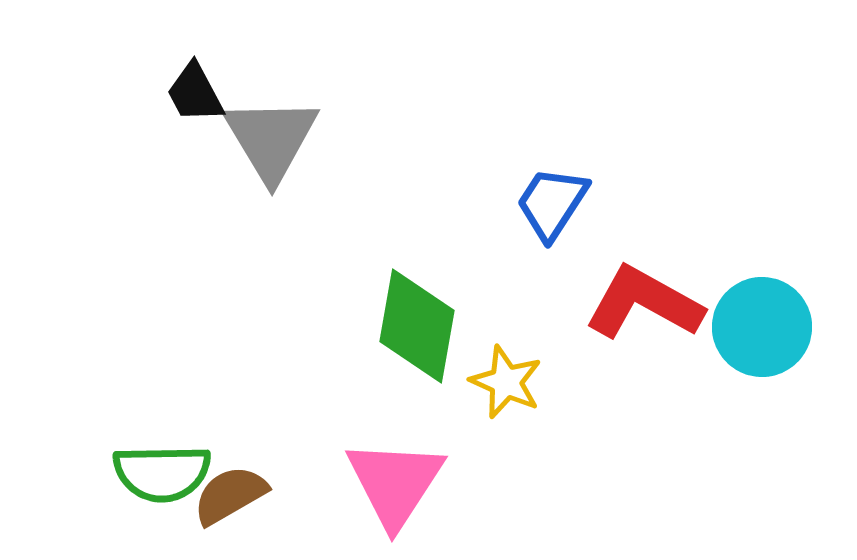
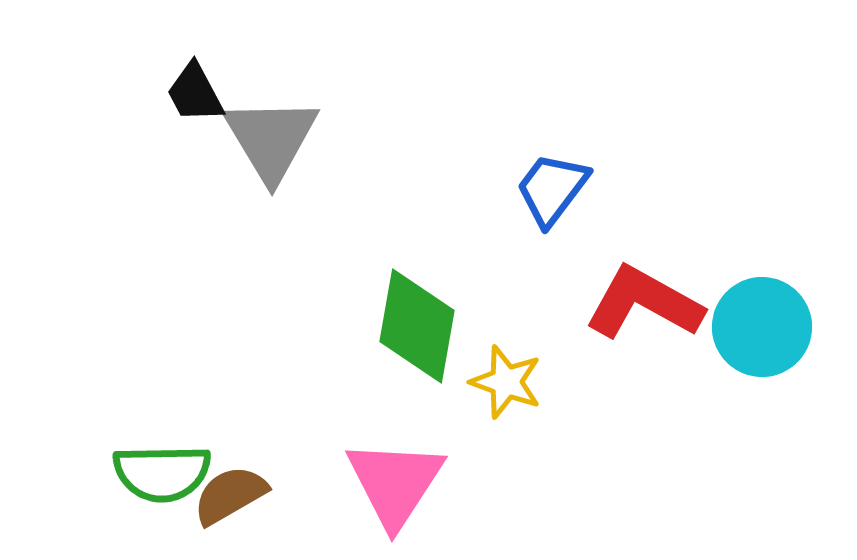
blue trapezoid: moved 14 px up; rotated 4 degrees clockwise
yellow star: rotated 4 degrees counterclockwise
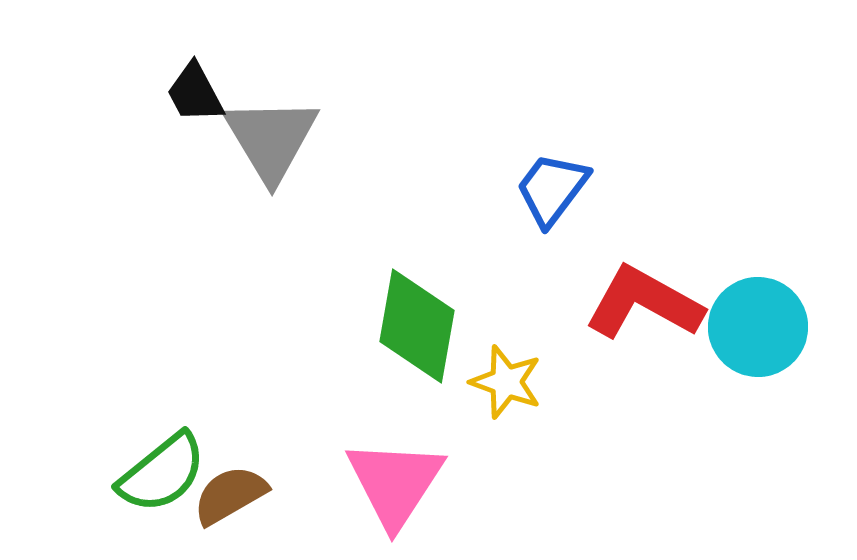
cyan circle: moved 4 px left
green semicircle: rotated 38 degrees counterclockwise
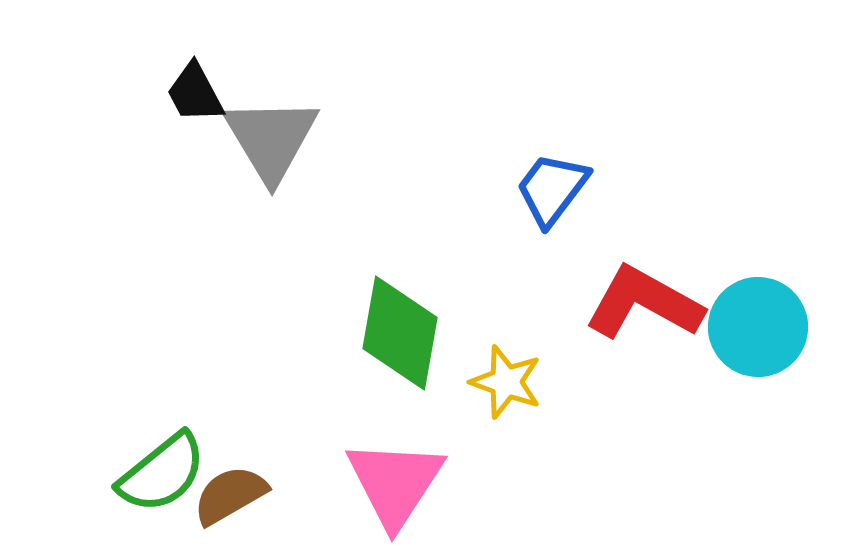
green diamond: moved 17 px left, 7 px down
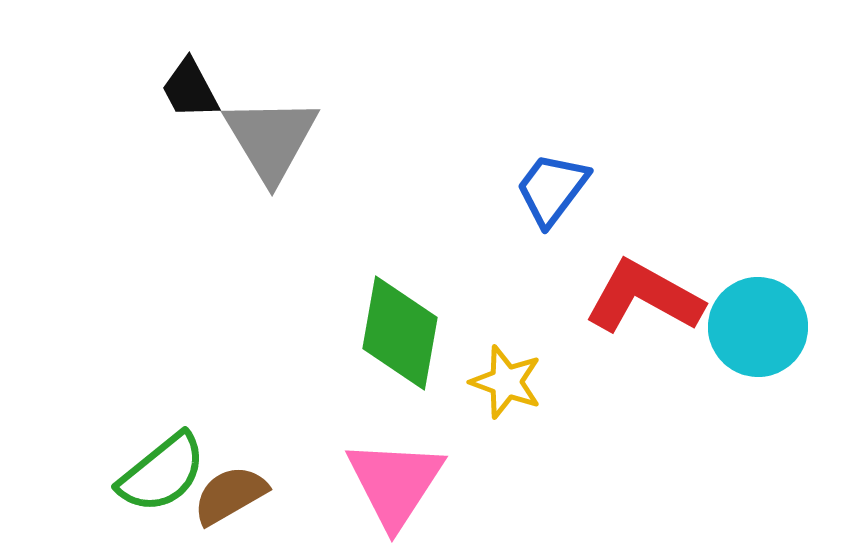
black trapezoid: moved 5 px left, 4 px up
red L-shape: moved 6 px up
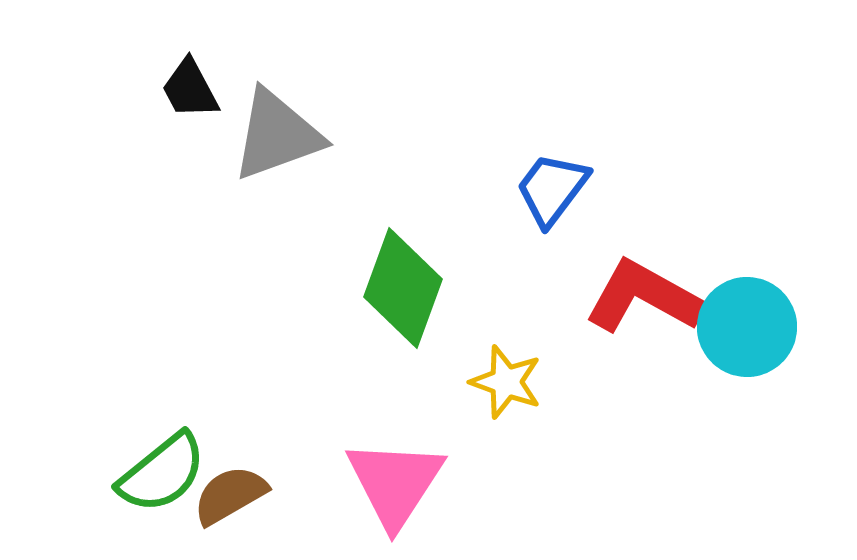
gray triangle: moved 6 px right, 4 px up; rotated 41 degrees clockwise
cyan circle: moved 11 px left
green diamond: moved 3 px right, 45 px up; rotated 10 degrees clockwise
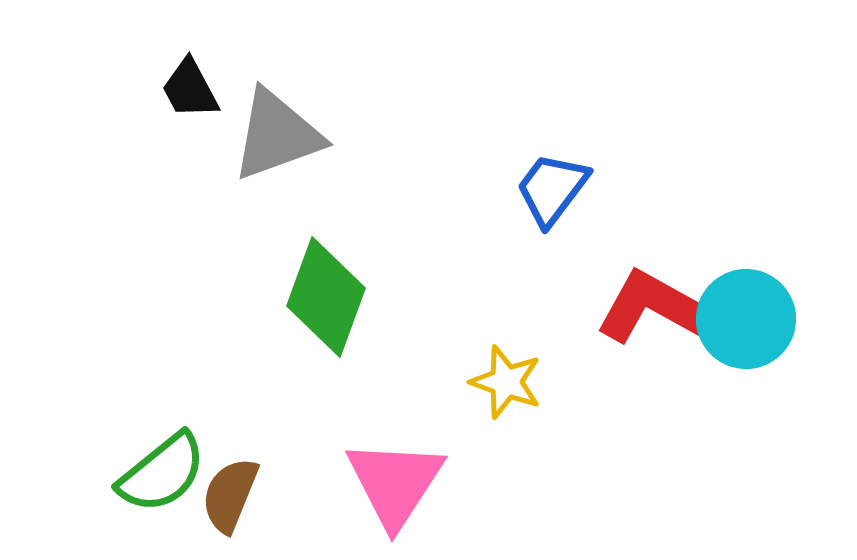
green diamond: moved 77 px left, 9 px down
red L-shape: moved 11 px right, 11 px down
cyan circle: moved 1 px left, 8 px up
brown semicircle: rotated 38 degrees counterclockwise
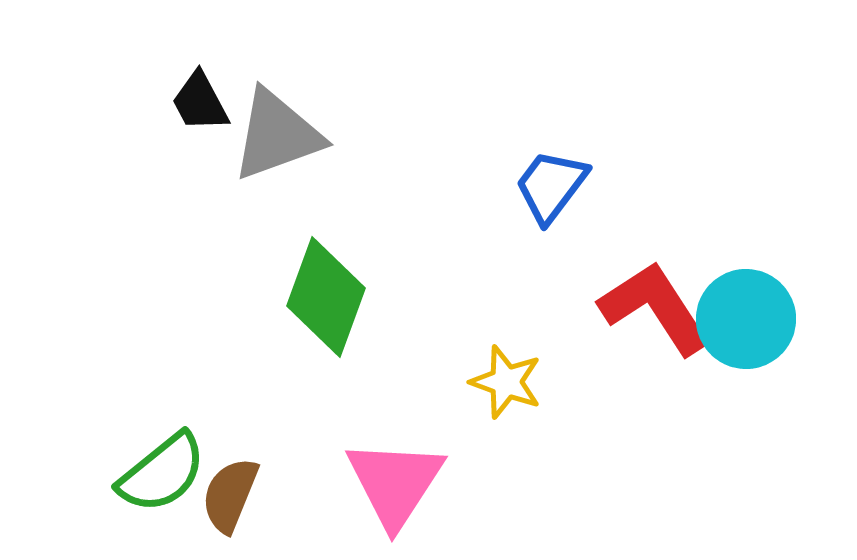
black trapezoid: moved 10 px right, 13 px down
blue trapezoid: moved 1 px left, 3 px up
red L-shape: rotated 28 degrees clockwise
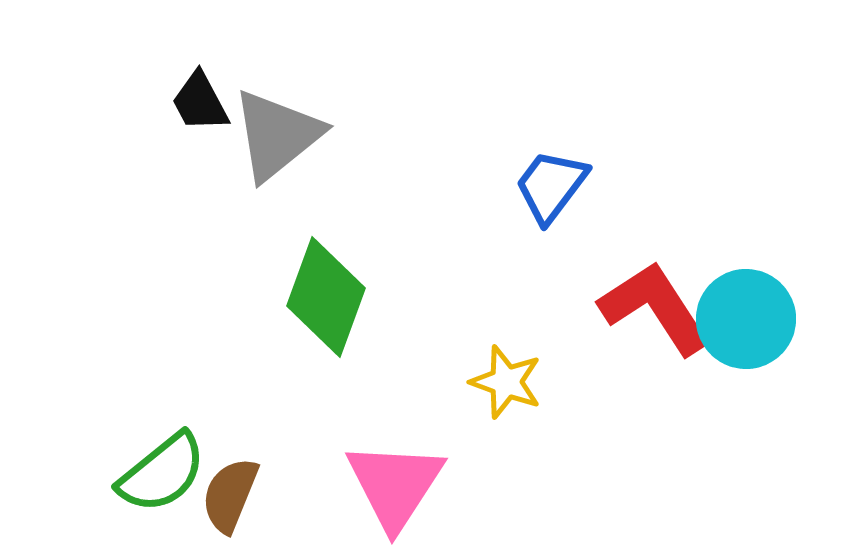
gray triangle: rotated 19 degrees counterclockwise
pink triangle: moved 2 px down
